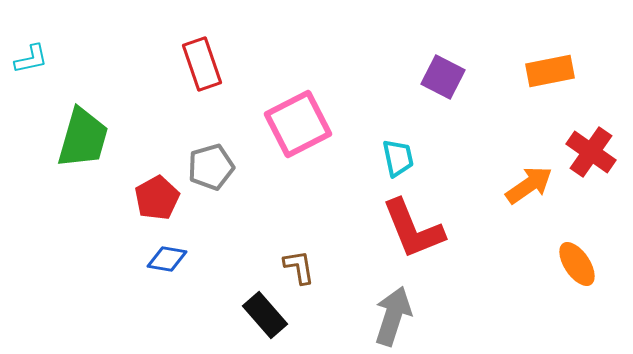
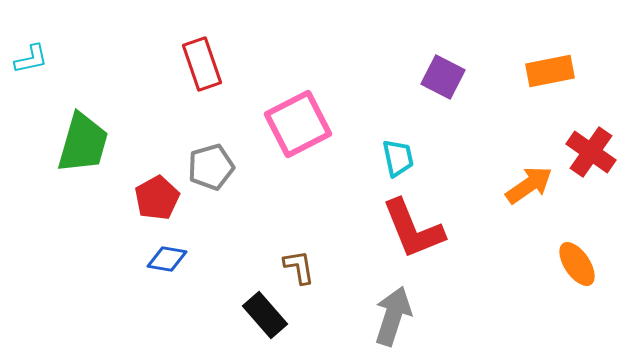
green trapezoid: moved 5 px down
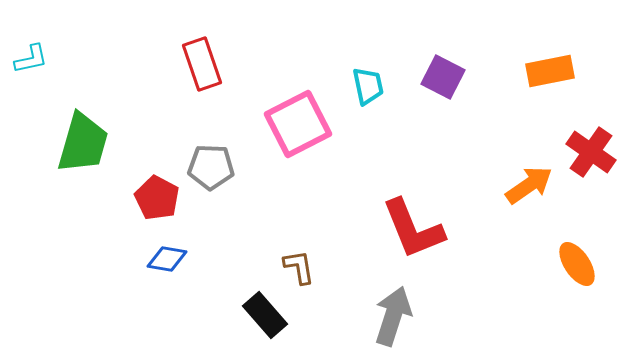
cyan trapezoid: moved 30 px left, 72 px up
gray pentagon: rotated 18 degrees clockwise
red pentagon: rotated 15 degrees counterclockwise
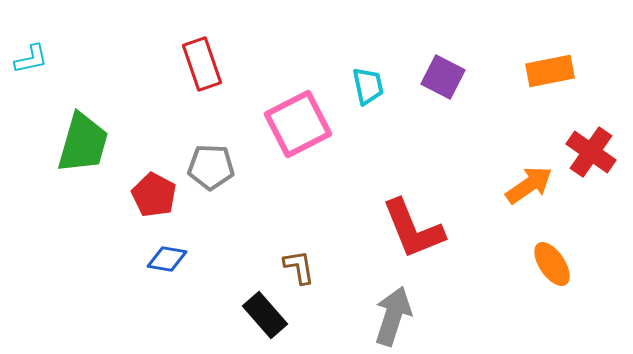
red pentagon: moved 3 px left, 3 px up
orange ellipse: moved 25 px left
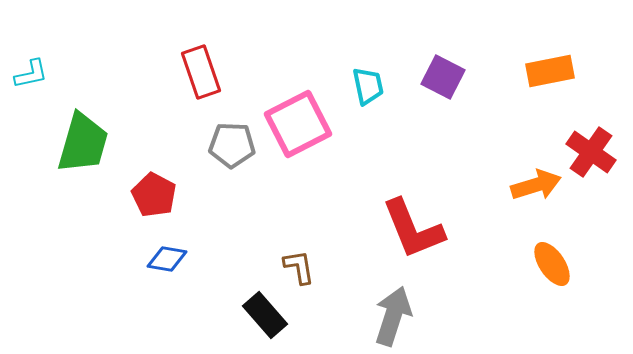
cyan L-shape: moved 15 px down
red rectangle: moved 1 px left, 8 px down
gray pentagon: moved 21 px right, 22 px up
orange arrow: moved 7 px right; rotated 18 degrees clockwise
